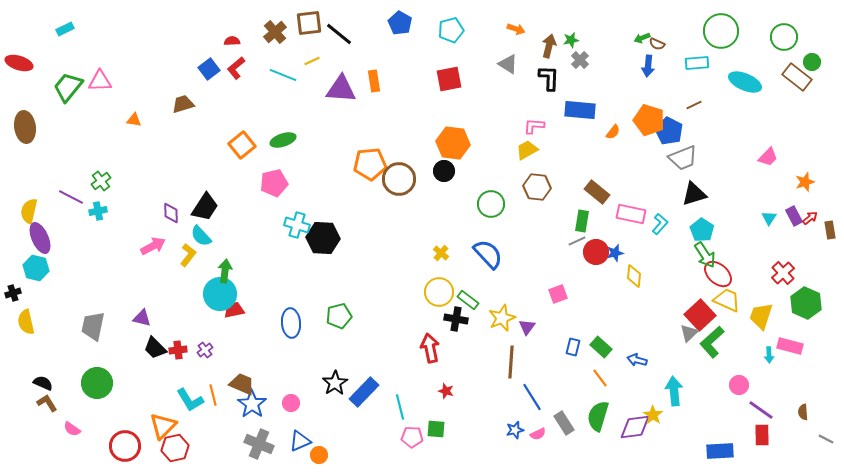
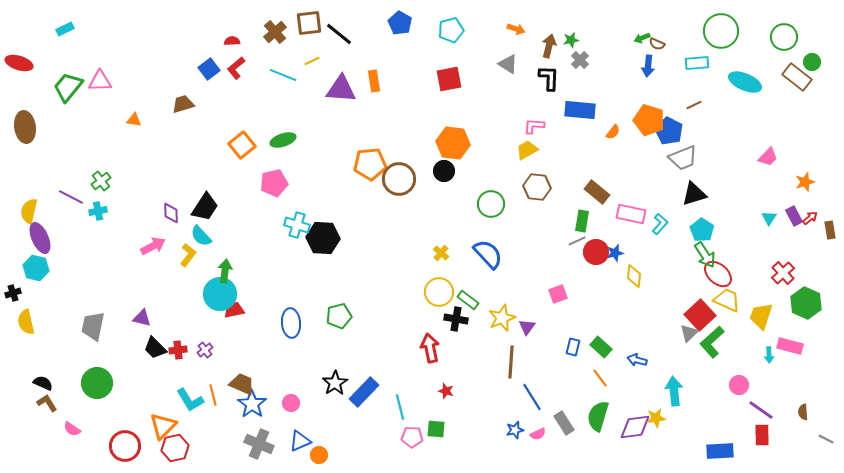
yellow star at (653, 415): moved 3 px right, 3 px down; rotated 30 degrees clockwise
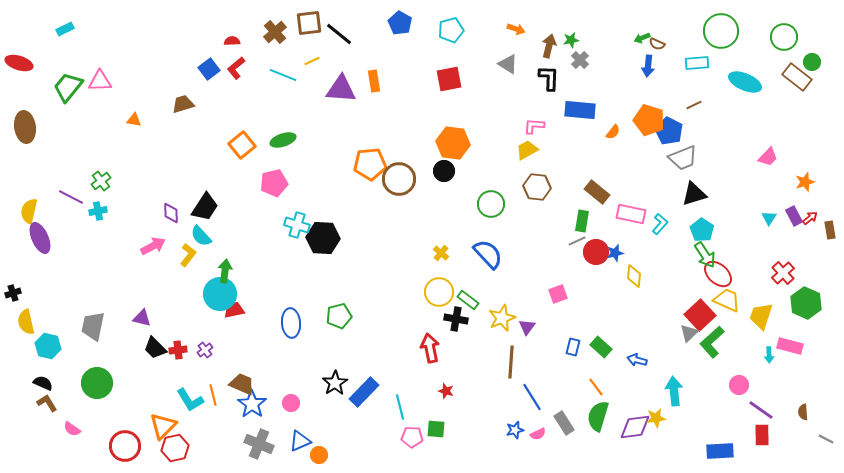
cyan hexagon at (36, 268): moved 12 px right, 78 px down
orange line at (600, 378): moved 4 px left, 9 px down
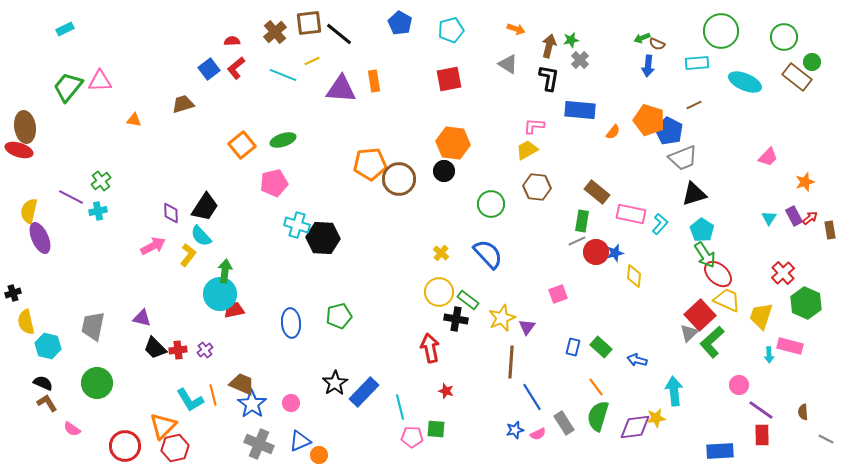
red ellipse at (19, 63): moved 87 px down
black L-shape at (549, 78): rotated 8 degrees clockwise
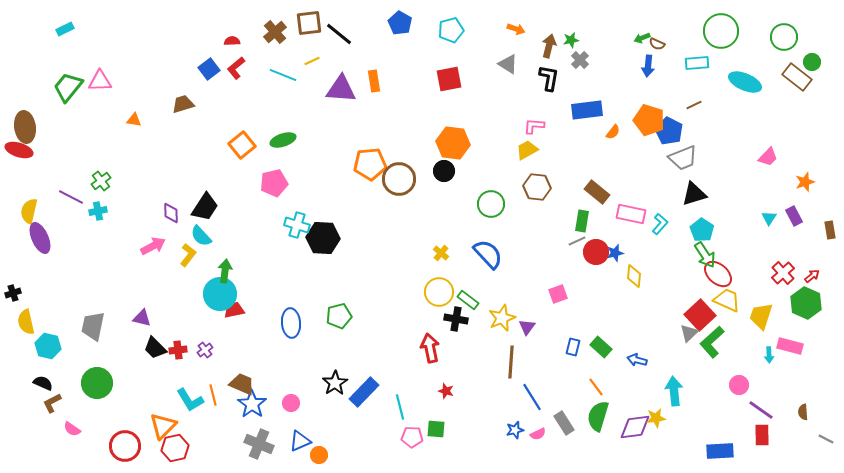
blue rectangle at (580, 110): moved 7 px right; rotated 12 degrees counterclockwise
red arrow at (810, 218): moved 2 px right, 58 px down
brown L-shape at (47, 403): moved 5 px right; rotated 85 degrees counterclockwise
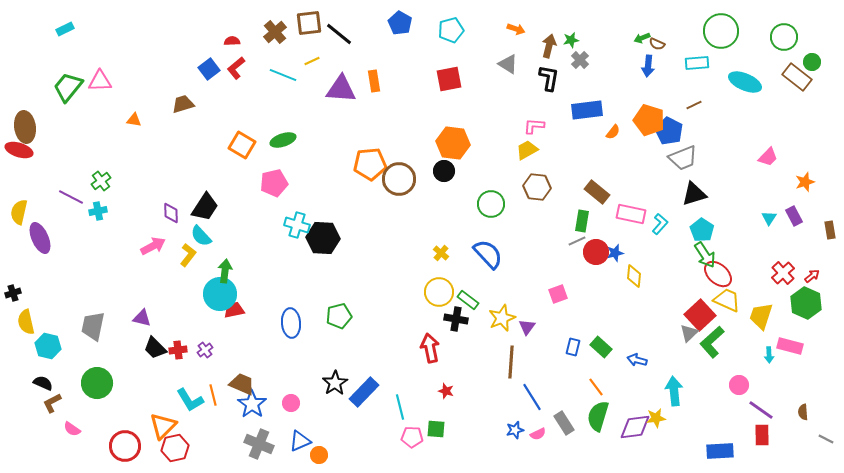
orange square at (242, 145): rotated 20 degrees counterclockwise
yellow semicircle at (29, 211): moved 10 px left, 1 px down
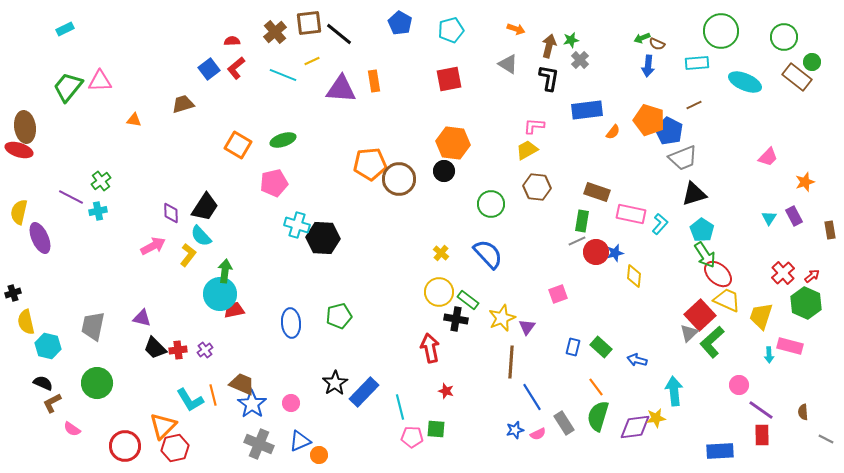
orange square at (242, 145): moved 4 px left
brown rectangle at (597, 192): rotated 20 degrees counterclockwise
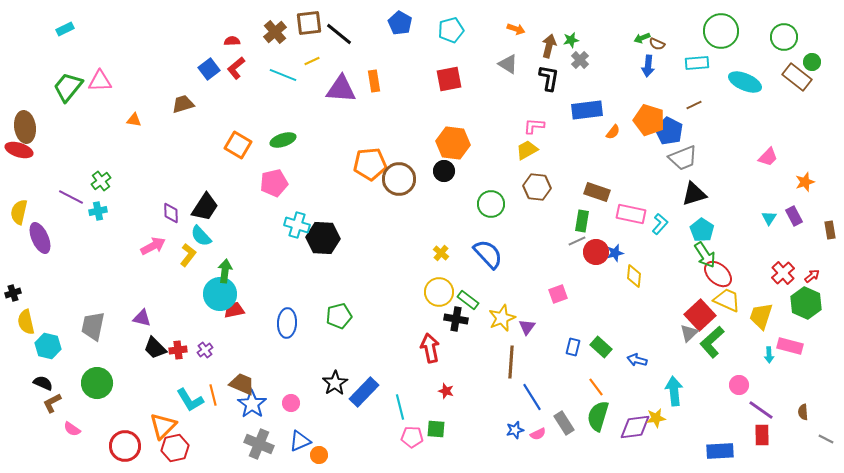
blue ellipse at (291, 323): moved 4 px left; rotated 8 degrees clockwise
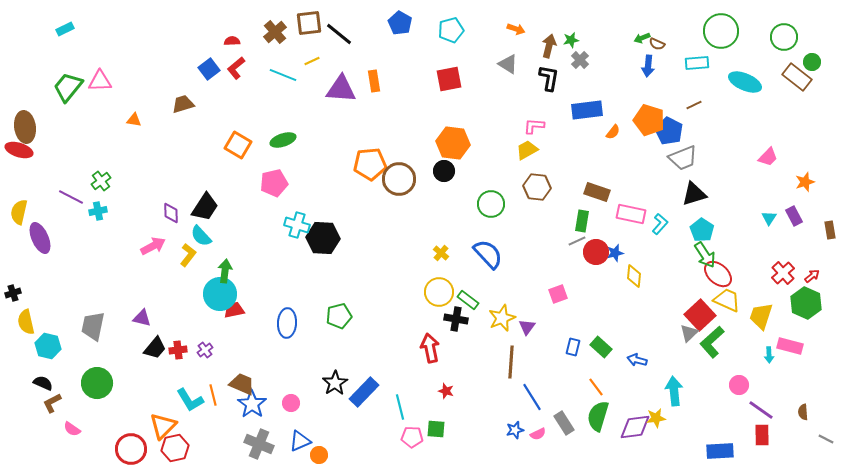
black trapezoid at (155, 348): rotated 95 degrees counterclockwise
red circle at (125, 446): moved 6 px right, 3 px down
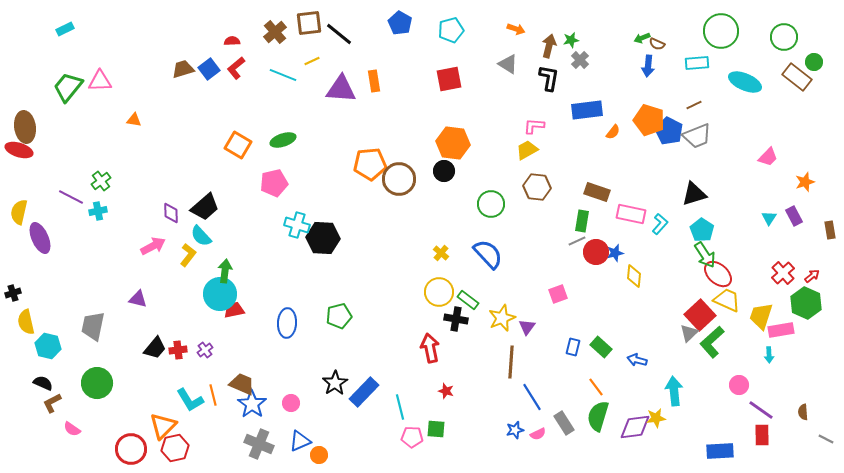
green circle at (812, 62): moved 2 px right
brown trapezoid at (183, 104): moved 35 px up
gray trapezoid at (683, 158): moved 14 px right, 22 px up
black trapezoid at (205, 207): rotated 16 degrees clockwise
purple triangle at (142, 318): moved 4 px left, 19 px up
pink rectangle at (790, 346): moved 9 px left, 16 px up; rotated 25 degrees counterclockwise
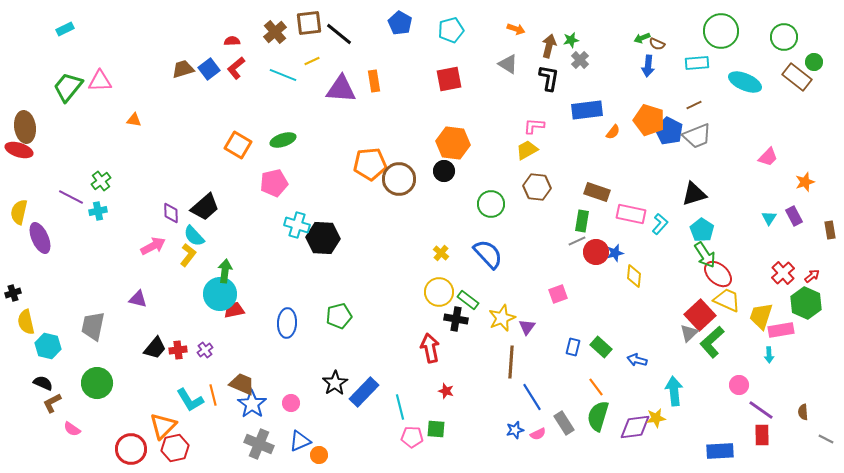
cyan semicircle at (201, 236): moved 7 px left
